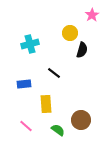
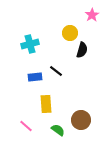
black line: moved 2 px right, 2 px up
blue rectangle: moved 11 px right, 7 px up
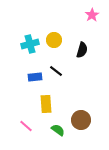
yellow circle: moved 16 px left, 7 px down
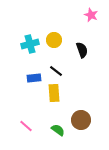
pink star: moved 1 px left; rotated 16 degrees counterclockwise
black semicircle: rotated 35 degrees counterclockwise
blue rectangle: moved 1 px left, 1 px down
yellow rectangle: moved 8 px right, 11 px up
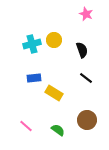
pink star: moved 5 px left, 1 px up
cyan cross: moved 2 px right
black line: moved 30 px right, 7 px down
yellow rectangle: rotated 54 degrees counterclockwise
brown circle: moved 6 px right
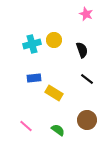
black line: moved 1 px right, 1 px down
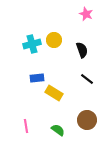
blue rectangle: moved 3 px right
pink line: rotated 40 degrees clockwise
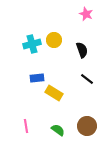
brown circle: moved 6 px down
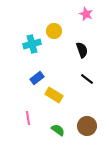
yellow circle: moved 9 px up
blue rectangle: rotated 32 degrees counterclockwise
yellow rectangle: moved 2 px down
pink line: moved 2 px right, 8 px up
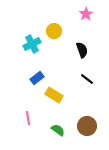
pink star: rotated 16 degrees clockwise
cyan cross: rotated 12 degrees counterclockwise
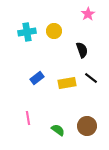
pink star: moved 2 px right
cyan cross: moved 5 px left, 12 px up; rotated 18 degrees clockwise
black line: moved 4 px right, 1 px up
yellow rectangle: moved 13 px right, 12 px up; rotated 42 degrees counterclockwise
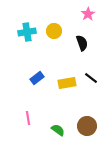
black semicircle: moved 7 px up
